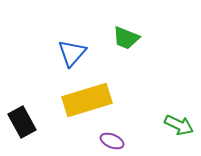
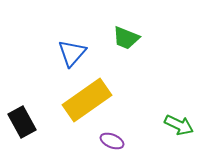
yellow rectangle: rotated 18 degrees counterclockwise
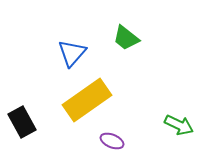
green trapezoid: rotated 16 degrees clockwise
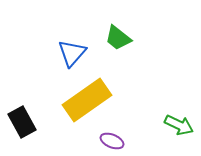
green trapezoid: moved 8 px left
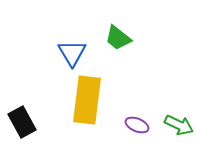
blue triangle: rotated 12 degrees counterclockwise
yellow rectangle: rotated 48 degrees counterclockwise
purple ellipse: moved 25 px right, 16 px up
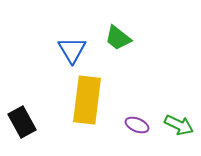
blue triangle: moved 3 px up
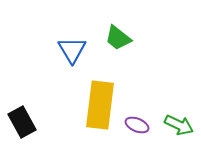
yellow rectangle: moved 13 px right, 5 px down
